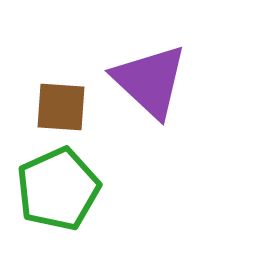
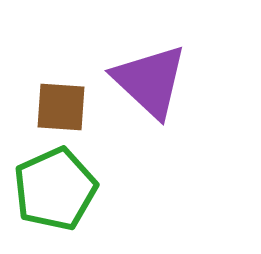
green pentagon: moved 3 px left
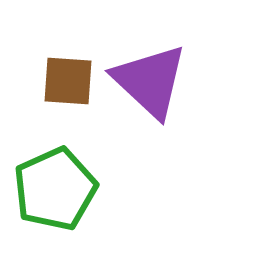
brown square: moved 7 px right, 26 px up
